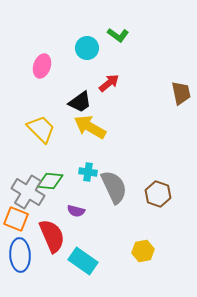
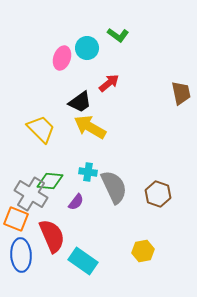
pink ellipse: moved 20 px right, 8 px up
gray cross: moved 3 px right, 2 px down
purple semicircle: moved 9 px up; rotated 66 degrees counterclockwise
blue ellipse: moved 1 px right
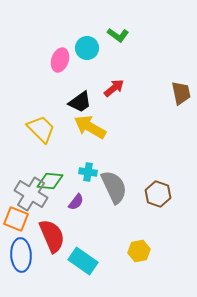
pink ellipse: moved 2 px left, 2 px down
red arrow: moved 5 px right, 5 px down
yellow hexagon: moved 4 px left
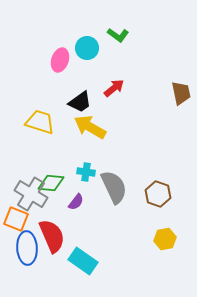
yellow trapezoid: moved 1 px left, 7 px up; rotated 28 degrees counterclockwise
cyan cross: moved 2 px left
green diamond: moved 1 px right, 2 px down
yellow hexagon: moved 26 px right, 12 px up
blue ellipse: moved 6 px right, 7 px up
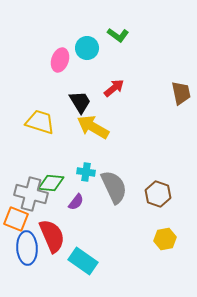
black trapezoid: rotated 85 degrees counterclockwise
yellow arrow: moved 3 px right
gray cross: rotated 16 degrees counterclockwise
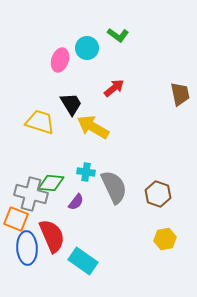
brown trapezoid: moved 1 px left, 1 px down
black trapezoid: moved 9 px left, 2 px down
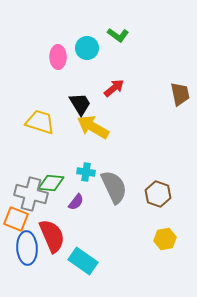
pink ellipse: moved 2 px left, 3 px up; rotated 20 degrees counterclockwise
black trapezoid: moved 9 px right
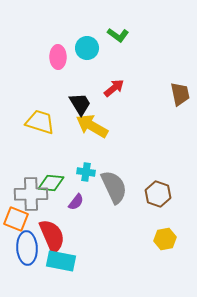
yellow arrow: moved 1 px left, 1 px up
gray cross: rotated 16 degrees counterclockwise
cyan rectangle: moved 22 px left; rotated 24 degrees counterclockwise
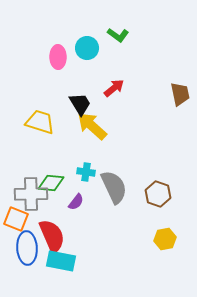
yellow arrow: rotated 12 degrees clockwise
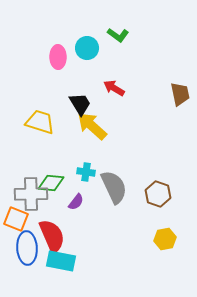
red arrow: rotated 110 degrees counterclockwise
